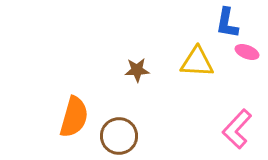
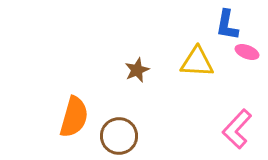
blue L-shape: moved 2 px down
brown star: rotated 20 degrees counterclockwise
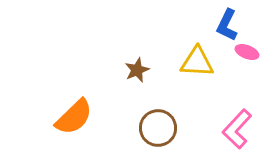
blue L-shape: rotated 16 degrees clockwise
orange semicircle: rotated 30 degrees clockwise
brown circle: moved 39 px right, 8 px up
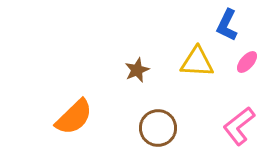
pink ellipse: moved 10 px down; rotated 70 degrees counterclockwise
pink L-shape: moved 2 px right, 3 px up; rotated 9 degrees clockwise
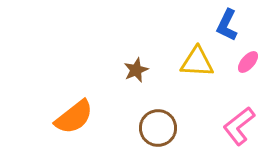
pink ellipse: moved 1 px right
brown star: moved 1 px left
orange semicircle: rotated 6 degrees clockwise
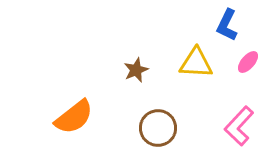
yellow triangle: moved 1 px left, 1 px down
pink L-shape: rotated 9 degrees counterclockwise
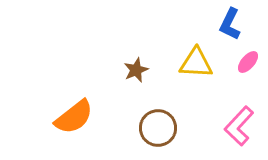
blue L-shape: moved 3 px right, 1 px up
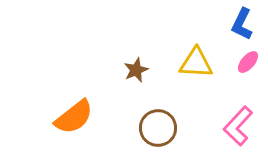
blue L-shape: moved 12 px right
pink L-shape: moved 1 px left
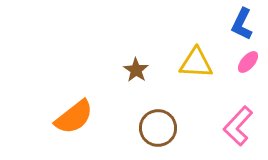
brown star: rotated 15 degrees counterclockwise
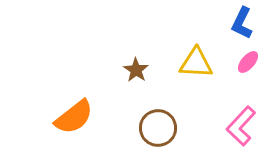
blue L-shape: moved 1 px up
pink L-shape: moved 3 px right
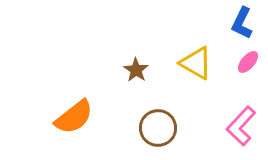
yellow triangle: rotated 27 degrees clockwise
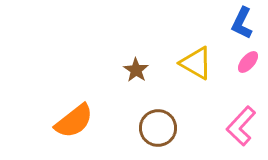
orange semicircle: moved 4 px down
